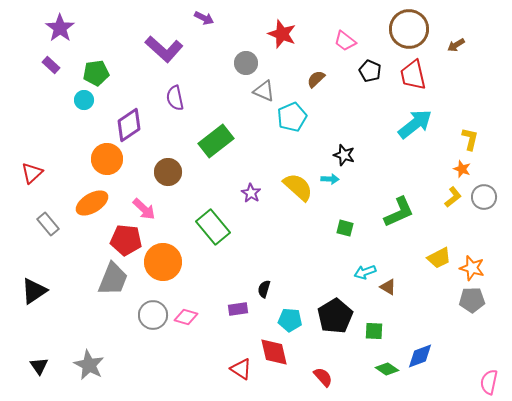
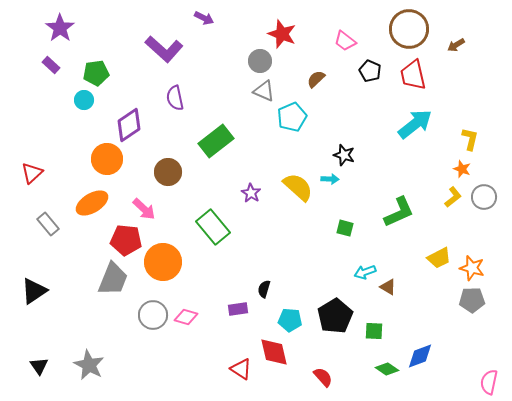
gray circle at (246, 63): moved 14 px right, 2 px up
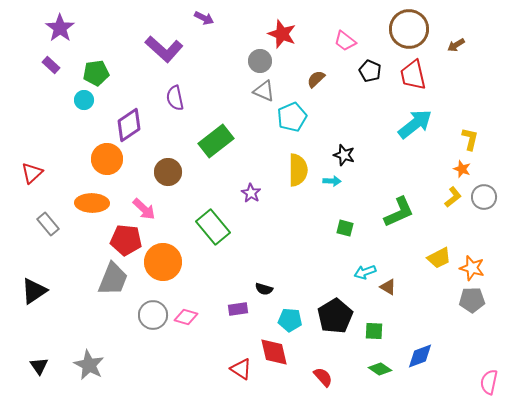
cyan arrow at (330, 179): moved 2 px right, 2 px down
yellow semicircle at (298, 187): moved 17 px up; rotated 48 degrees clockwise
orange ellipse at (92, 203): rotated 32 degrees clockwise
black semicircle at (264, 289): rotated 90 degrees counterclockwise
green diamond at (387, 369): moved 7 px left
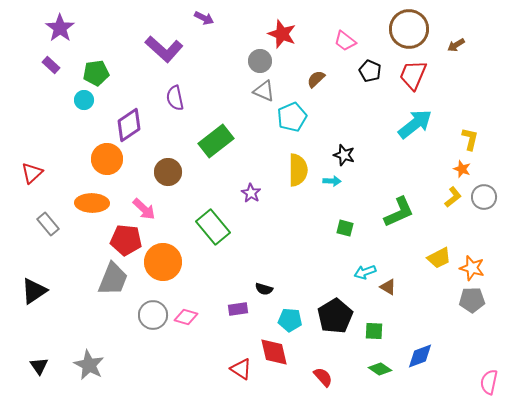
red trapezoid at (413, 75): rotated 36 degrees clockwise
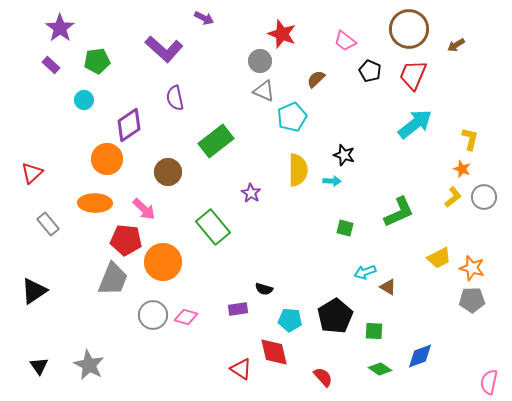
green pentagon at (96, 73): moved 1 px right, 12 px up
orange ellipse at (92, 203): moved 3 px right
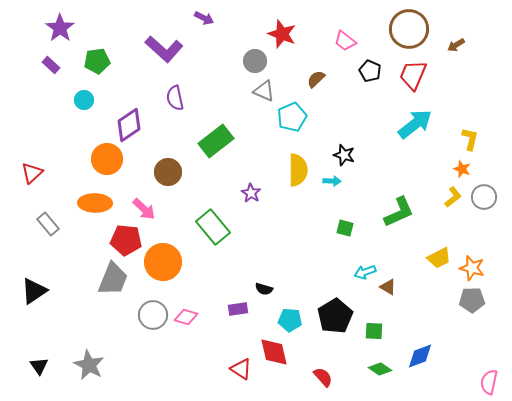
gray circle at (260, 61): moved 5 px left
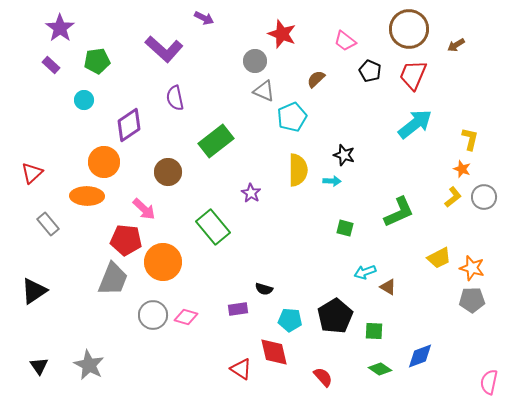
orange circle at (107, 159): moved 3 px left, 3 px down
orange ellipse at (95, 203): moved 8 px left, 7 px up
